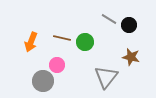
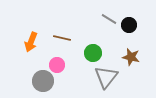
green circle: moved 8 px right, 11 px down
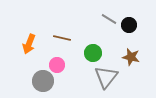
orange arrow: moved 2 px left, 2 px down
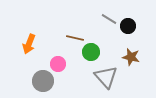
black circle: moved 1 px left, 1 px down
brown line: moved 13 px right
green circle: moved 2 px left, 1 px up
pink circle: moved 1 px right, 1 px up
gray triangle: rotated 20 degrees counterclockwise
